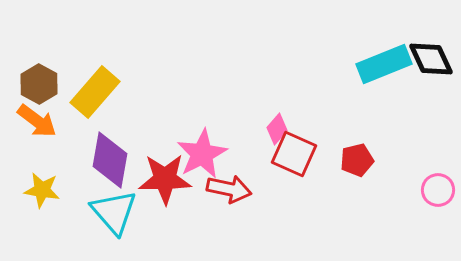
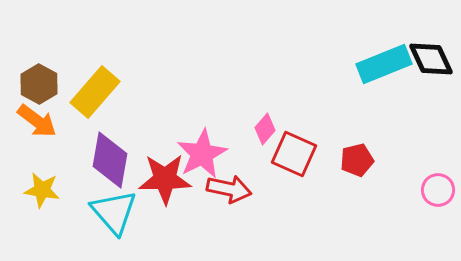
pink diamond: moved 12 px left
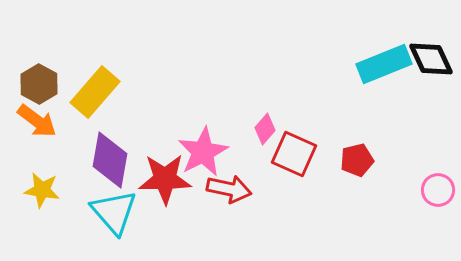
pink star: moved 1 px right, 2 px up
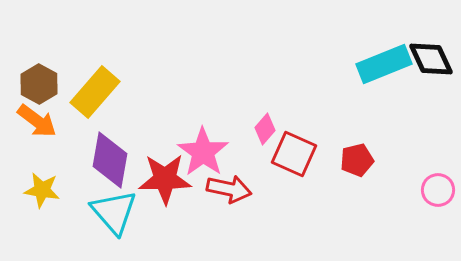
pink star: rotated 9 degrees counterclockwise
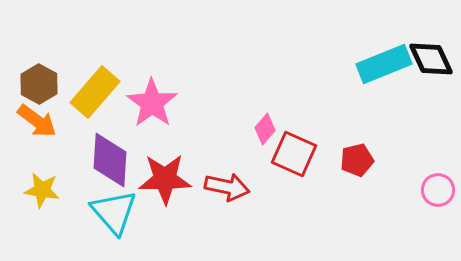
pink star: moved 51 px left, 49 px up
purple diamond: rotated 6 degrees counterclockwise
red arrow: moved 2 px left, 2 px up
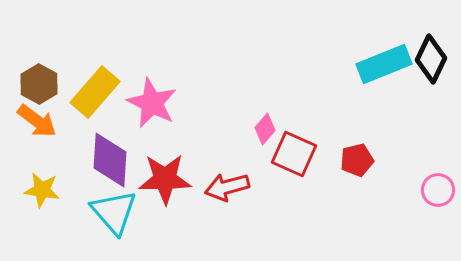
black diamond: rotated 51 degrees clockwise
pink star: rotated 9 degrees counterclockwise
red arrow: rotated 153 degrees clockwise
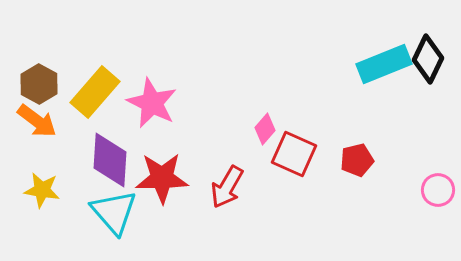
black diamond: moved 3 px left
red star: moved 3 px left, 1 px up
red arrow: rotated 45 degrees counterclockwise
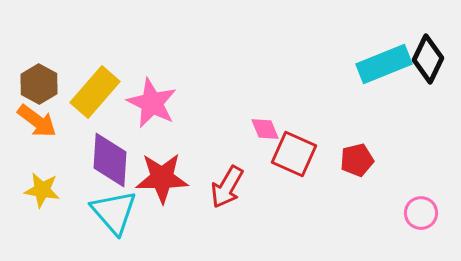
pink diamond: rotated 64 degrees counterclockwise
pink circle: moved 17 px left, 23 px down
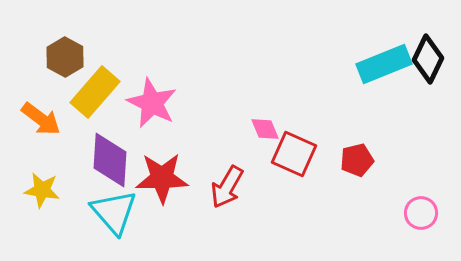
brown hexagon: moved 26 px right, 27 px up
orange arrow: moved 4 px right, 2 px up
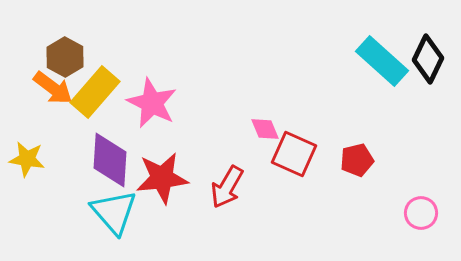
cyan rectangle: moved 2 px left, 3 px up; rotated 64 degrees clockwise
orange arrow: moved 12 px right, 31 px up
red star: rotated 6 degrees counterclockwise
yellow star: moved 15 px left, 31 px up
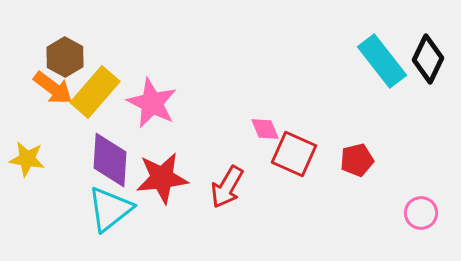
cyan rectangle: rotated 10 degrees clockwise
cyan triangle: moved 4 px left, 3 px up; rotated 33 degrees clockwise
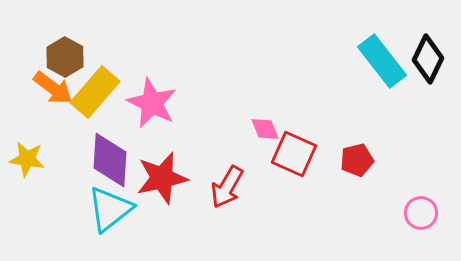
red star: rotated 6 degrees counterclockwise
